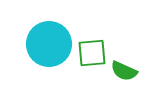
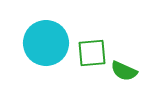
cyan circle: moved 3 px left, 1 px up
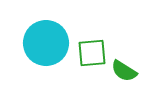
green semicircle: rotated 8 degrees clockwise
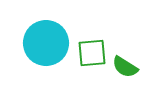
green semicircle: moved 1 px right, 4 px up
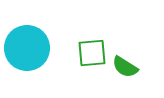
cyan circle: moved 19 px left, 5 px down
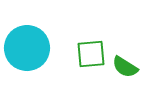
green square: moved 1 px left, 1 px down
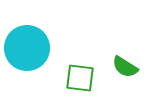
green square: moved 11 px left, 24 px down; rotated 12 degrees clockwise
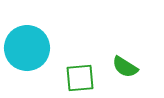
green square: rotated 12 degrees counterclockwise
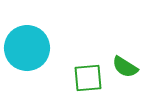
green square: moved 8 px right
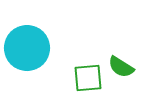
green semicircle: moved 4 px left
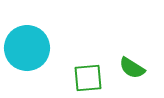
green semicircle: moved 11 px right, 1 px down
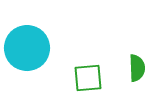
green semicircle: moved 5 px right; rotated 124 degrees counterclockwise
